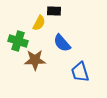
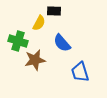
brown star: rotated 10 degrees counterclockwise
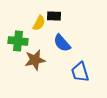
black rectangle: moved 5 px down
green cross: rotated 12 degrees counterclockwise
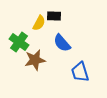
green cross: moved 1 px right, 1 px down; rotated 30 degrees clockwise
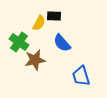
blue trapezoid: moved 1 px right, 4 px down
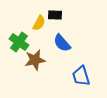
black rectangle: moved 1 px right, 1 px up
